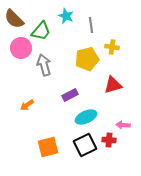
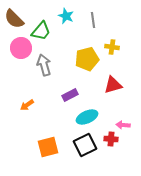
gray line: moved 2 px right, 5 px up
cyan ellipse: moved 1 px right
red cross: moved 2 px right, 1 px up
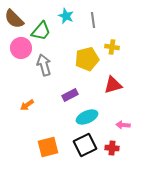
red cross: moved 1 px right, 9 px down
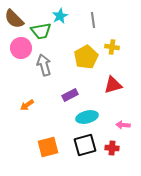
cyan star: moved 6 px left; rotated 21 degrees clockwise
green trapezoid: rotated 40 degrees clockwise
yellow pentagon: moved 1 px left, 2 px up; rotated 15 degrees counterclockwise
cyan ellipse: rotated 10 degrees clockwise
black square: rotated 10 degrees clockwise
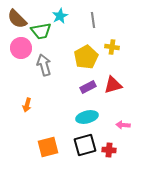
brown semicircle: moved 3 px right
purple rectangle: moved 18 px right, 8 px up
orange arrow: rotated 40 degrees counterclockwise
red cross: moved 3 px left, 2 px down
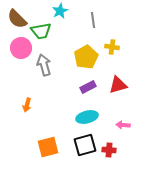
cyan star: moved 5 px up
red triangle: moved 5 px right
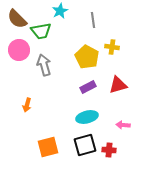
pink circle: moved 2 px left, 2 px down
yellow pentagon: moved 1 px right; rotated 15 degrees counterclockwise
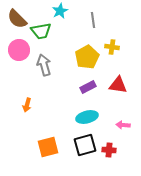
yellow pentagon: rotated 15 degrees clockwise
red triangle: rotated 24 degrees clockwise
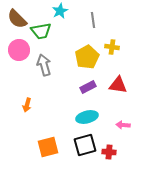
red cross: moved 2 px down
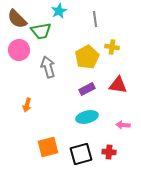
cyan star: moved 1 px left
gray line: moved 2 px right, 1 px up
gray arrow: moved 4 px right, 2 px down
purple rectangle: moved 1 px left, 2 px down
black square: moved 4 px left, 9 px down
